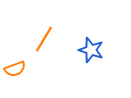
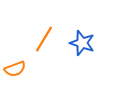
blue star: moved 9 px left, 7 px up
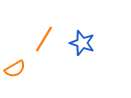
orange semicircle: rotated 10 degrees counterclockwise
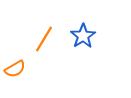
blue star: moved 1 px right, 7 px up; rotated 20 degrees clockwise
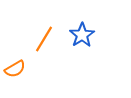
blue star: moved 1 px left, 1 px up
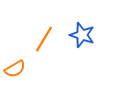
blue star: rotated 20 degrees counterclockwise
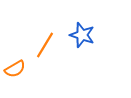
orange line: moved 1 px right, 6 px down
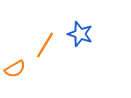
blue star: moved 2 px left, 1 px up
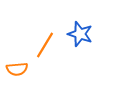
orange semicircle: moved 2 px right; rotated 25 degrees clockwise
